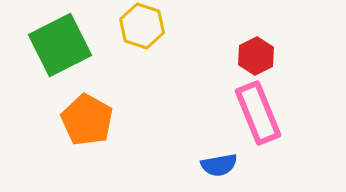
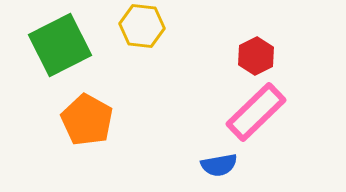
yellow hexagon: rotated 12 degrees counterclockwise
pink rectangle: moved 2 px left, 1 px up; rotated 68 degrees clockwise
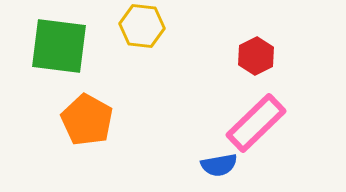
green square: moved 1 px left, 1 px down; rotated 34 degrees clockwise
pink rectangle: moved 11 px down
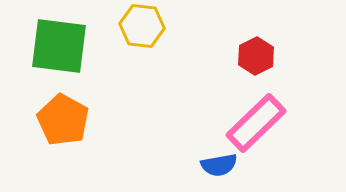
orange pentagon: moved 24 px left
